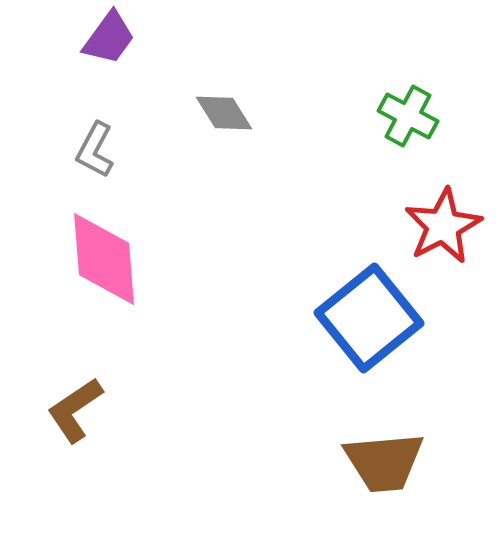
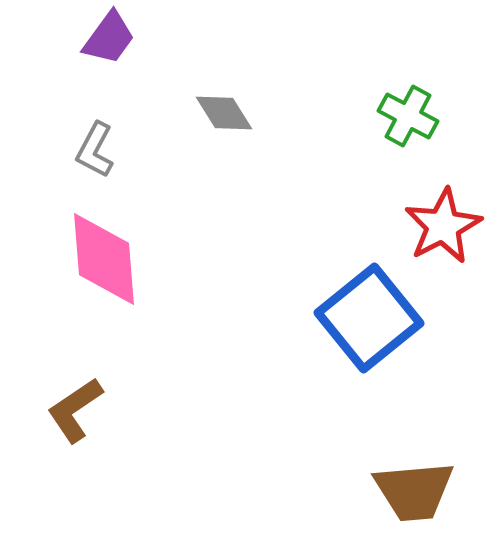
brown trapezoid: moved 30 px right, 29 px down
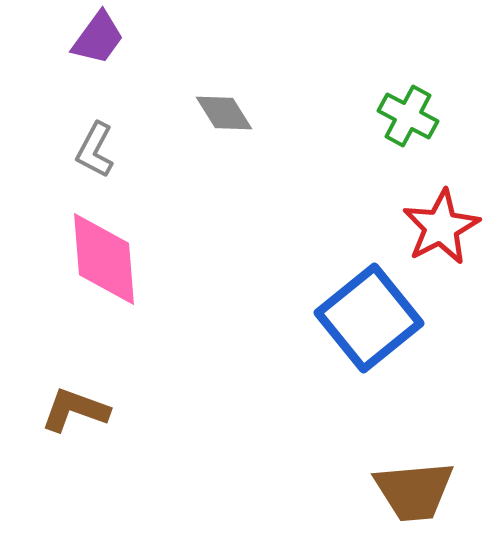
purple trapezoid: moved 11 px left
red star: moved 2 px left, 1 px down
brown L-shape: rotated 54 degrees clockwise
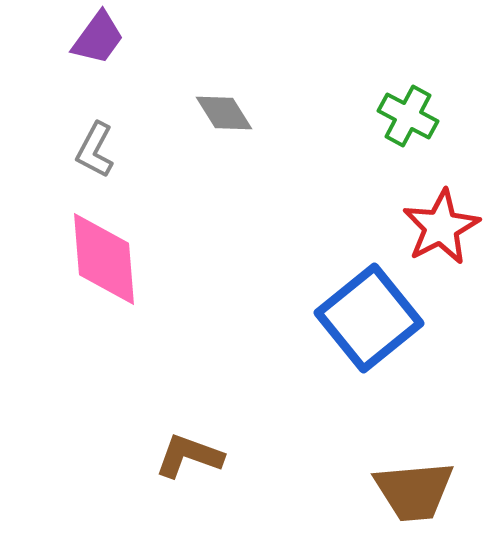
brown L-shape: moved 114 px right, 46 px down
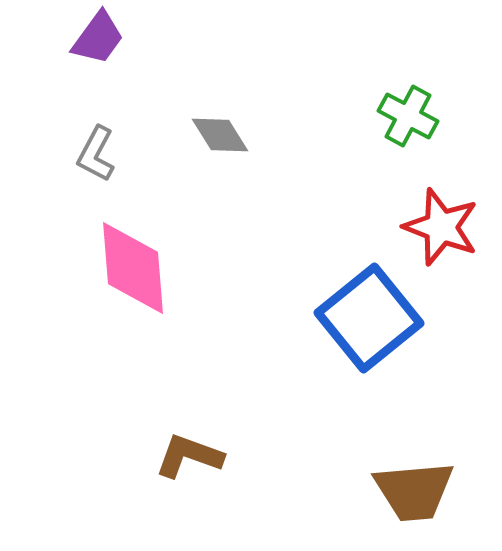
gray diamond: moved 4 px left, 22 px down
gray L-shape: moved 1 px right, 4 px down
red star: rotated 24 degrees counterclockwise
pink diamond: moved 29 px right, 9 px down
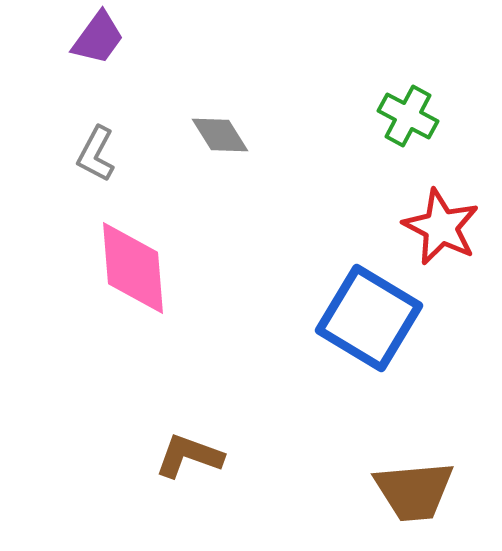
red star: rotated 6 degrees clockwise
blue square: rotated 20 degrees counterclockwise
